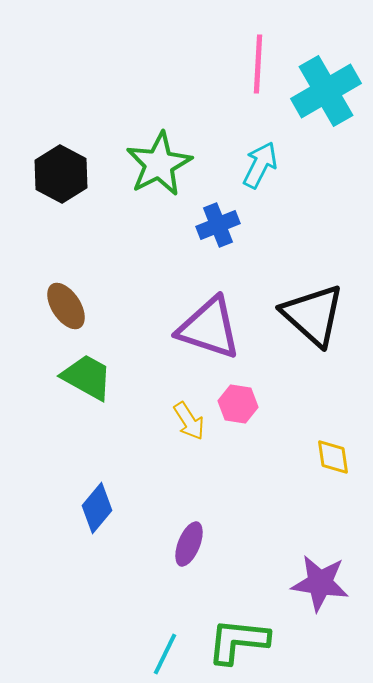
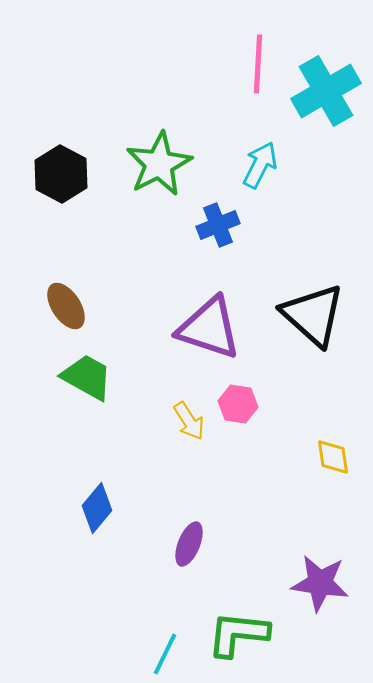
green L-shape: moved 7 px up
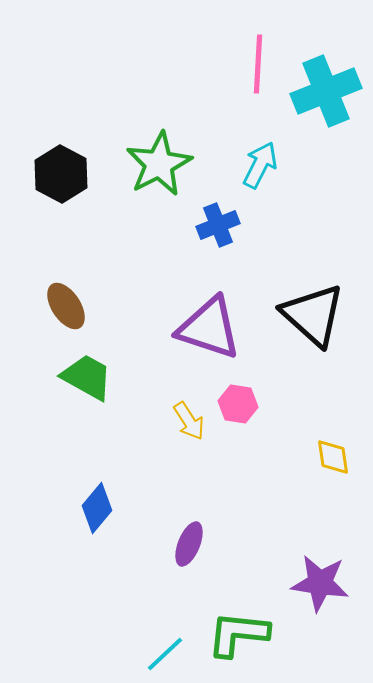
cyan cross: rotated 8 degrees clockwise
cyan line: rotated 21 degrees clockwise
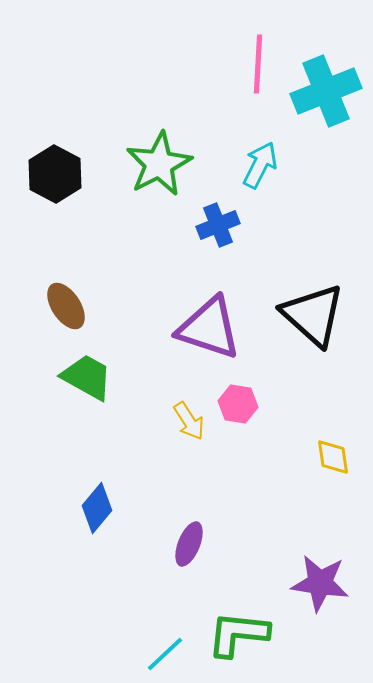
black hexagon: moved 6 px left
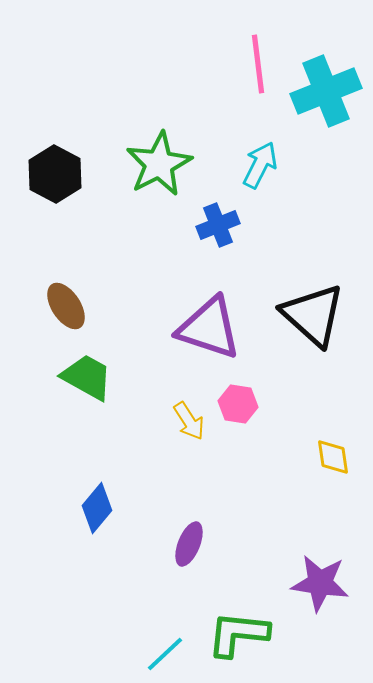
pink line: rotated 10 degrees counterclockwise
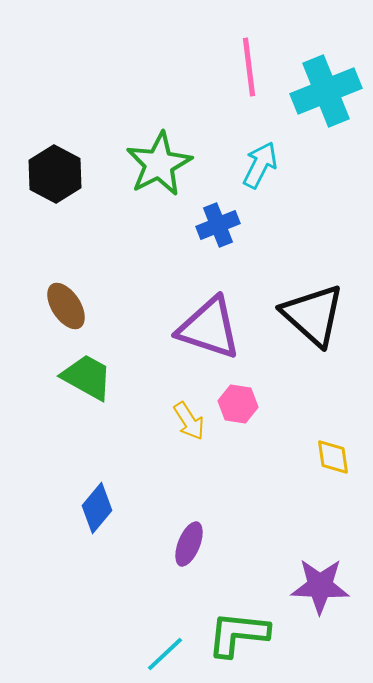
pink line: moved 9 px left, 3 px down
purple star: moved 3 px down; rotated 6 degrees counterclockwise
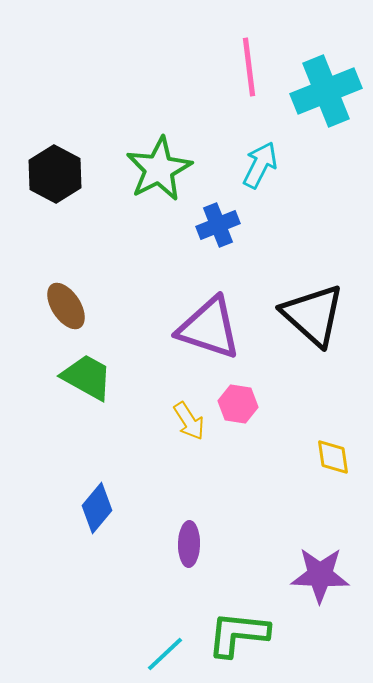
green star: moved 5 px down
purple ellipse: rotated 21 degrees counterclockwise
purple star: moved 11 px up
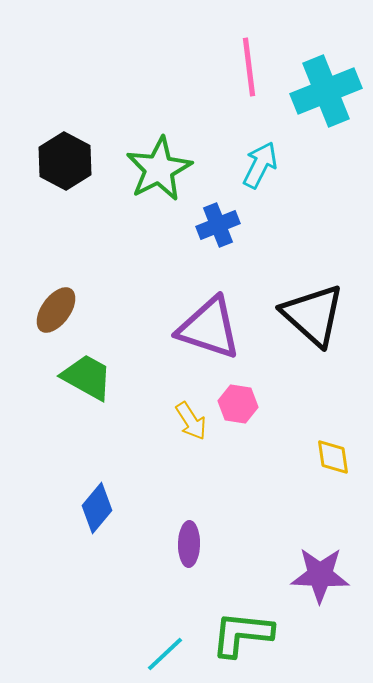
black hexagon: moved 10 px right, 13 px up
brown ellipse: moved 10 px left, 4 px down; rotated 69 degrees clockwise
yellow arrow: moved 2 px right
green L-shape: moved 4 px right
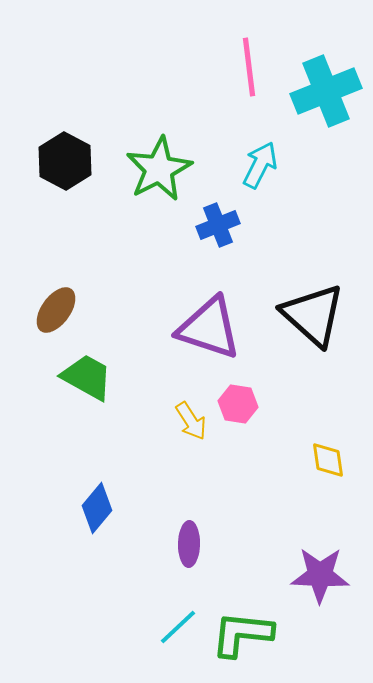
yellow diamond: moved 5 px left, 3 px down
cyan line: moved 13 px right, 27 px up
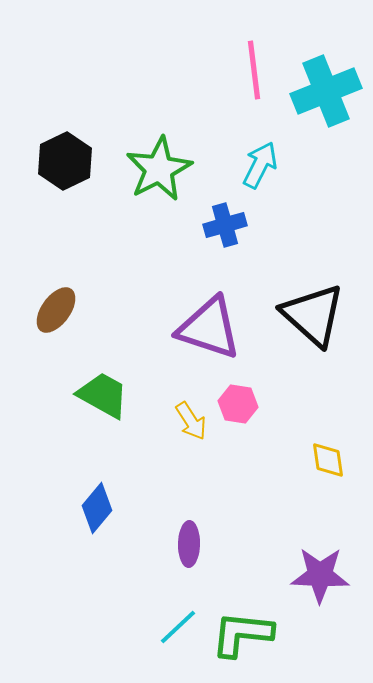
pink line: moved 5 px right, 3 px down
black hexagon: rotated 6 degrees clockwise
blue cross: moved 7 px right; rotated 6 degrees clockwise
green trapezoid: moved 16 px right, 18 px down
